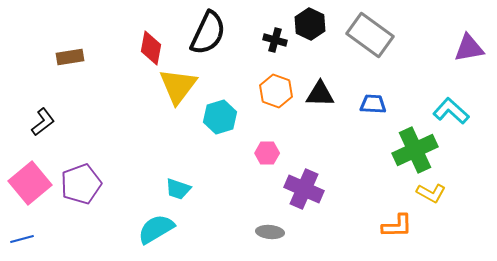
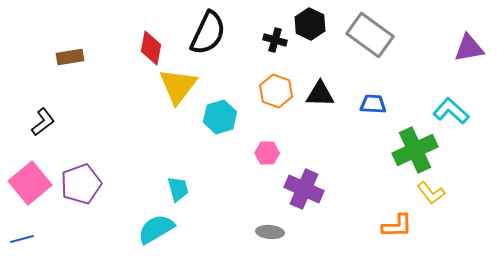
cyan trapezoid: rotated 124 degrees counterclockwise
yellow L-shape: rotated 24 degrees clockwise
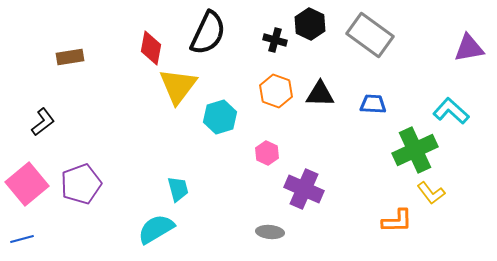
pink hexagon: rotated 25 degrees clockwise
pink square: moved 3 px left, 1 px down
orange L-shape: moved 5 px up
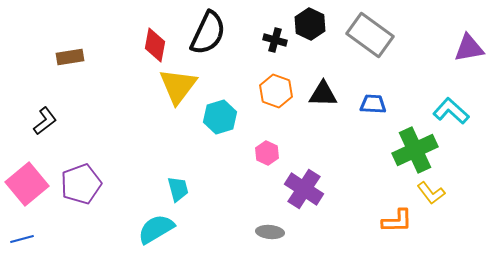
red diamond: moved 4 px right, 3 px up
black triangle: moved 3 px right
black L-shape: moved 2 px right, 1 px up
purple cross: rotated 9 degrees clockwise
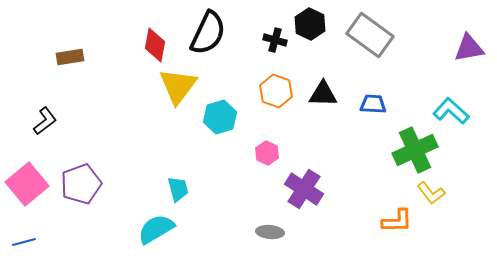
blue line: moved 2 px right, 3 px down
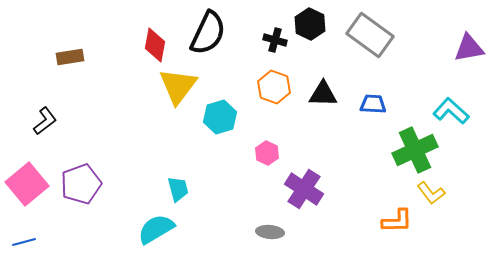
orange hexagon: moved 2 px left, 4 px up
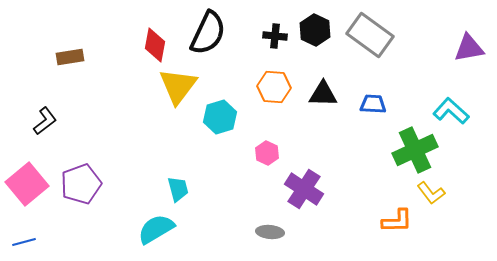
black hexagon: moved 5 px right, 6 px down
black cross: moved 4 px up; rotated 10 degrees counterclockwise
orange hexagon: rotated 16 degrees counterclockwise
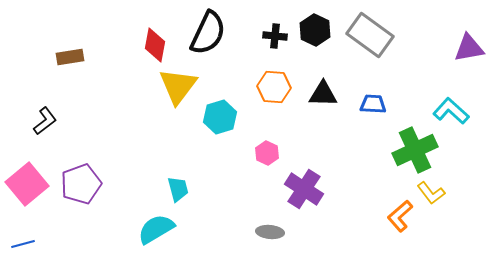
orange L-shape: moved 3 px right, 5 px up; rotated 140 degrees clockwise
blue line: moved 1 px left, 2 px down
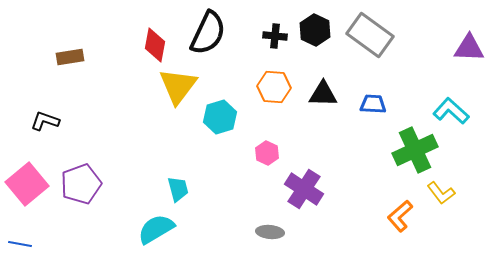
purple triangle: rotated 12 degrees clockwise
black L-shape: rotated 124 degrees counterclockwise
yellow L-shape: moved 10 px right
blue line: moved 3 px left; rotated 25 degrees clockwise
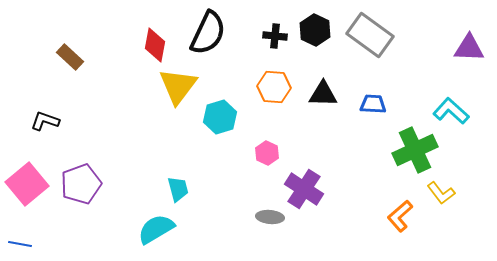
brown rectangle: rotated 52 degrees clockwise
gray ellipse: moved 15 px up
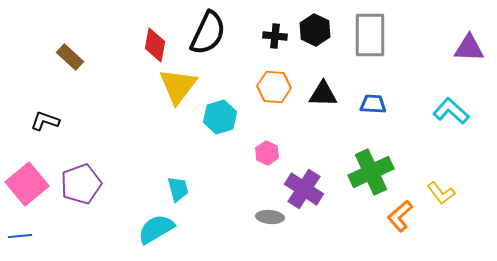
gray rectangle: rotated 54 degrees clockwise
green cross: moved 44 px left, 22 px down
blue line: moved 8 px up; rotated 15 degrees counterclockwise
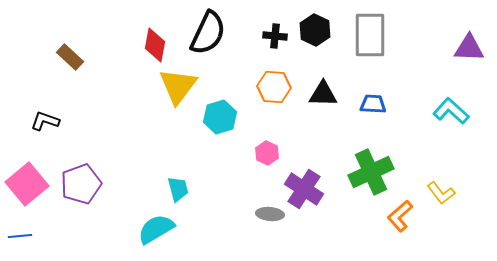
gray ellipse: moved 3 px up
